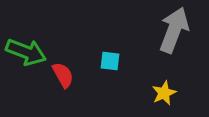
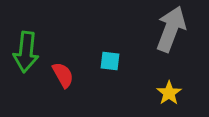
gray arrow: moved 3 px left, 1 px up
green arrow: rotated 75 degrees clockwise
yellow star: moved 5 px right; rotated 10 degrees counterclockwise
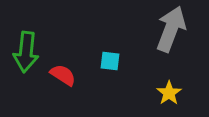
red semicircle: rotated 28 degrees counterclockwise
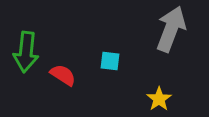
yellow star: moved 10 px left, 6 px down
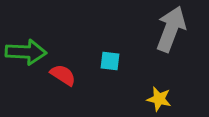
green arrow: rotated 93 degrees counterclockwise
yellow star: rotated 25 degrees counterclockwise
